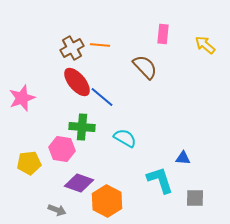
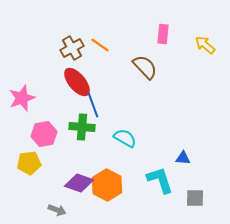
orange line: rotated 30 degrees clockwise
blue line: moved 9 px left, 8 px down; rotated 30 degrees clockwise
pink hexagon: moved 18 px left, 15 px up; rotated 20 degrees counterclockwise
orange hexagon: moved 16 px up
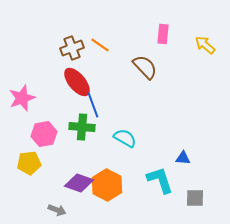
brown cross: rotated 10 degrees clockwise
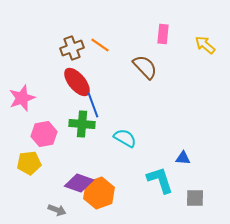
green cross: moved 3 px up
orange hexagon: moved 8 px left, 8 px down; rotated 12 degrees clockwise
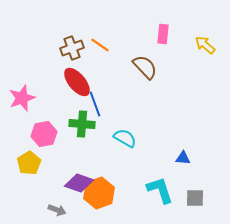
blue line: moved 2 px right, 1 px up
yellow pentagon: rotated 25 degrees counterclockwise
cyan L-shape: moved 10 px down
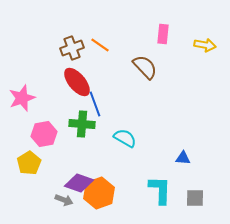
yellow arrow: rotated 150 degrees clockwise
cyan L-shape: rotated 20 degrees clockwise
gray arrow: moved 7 px right, 10 px up
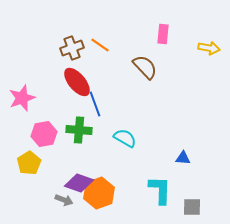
yellow arrow: moved 4 px right, 3 px down
green cross: moved 3 px left, 6 px down
gray square: moved 3 px left, 9 px down
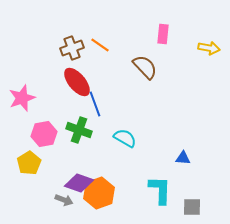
green cross: rotated 15 degrees clockwise
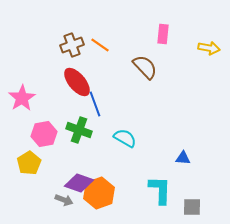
brown cross: moved 3 px up
pink star: rotated 12 degrees counterclockwise
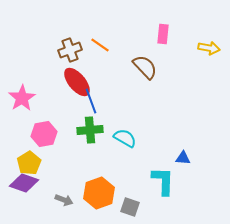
brown cross: moved 2 px left, 5 px down
blue line: moved 4 px left, 3 px up
green cross: moved 11 px right; rotated 25 degrees counterclockwise
purple diamond: moved 55 px left
cyan L-shape: moved 3 px right, 9 px up
gray square: moved 62 px left; rotated 18 degrees clockwise
